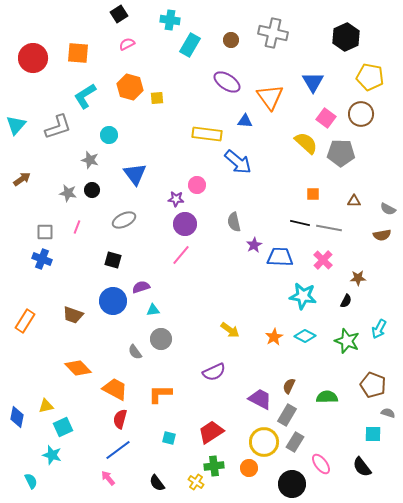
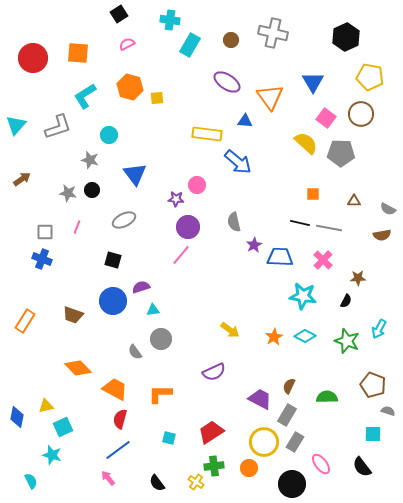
purple circle at (185, 224): moved 3 px right, 3 px down
gray semicircle at (388, 413): moved 2 px up
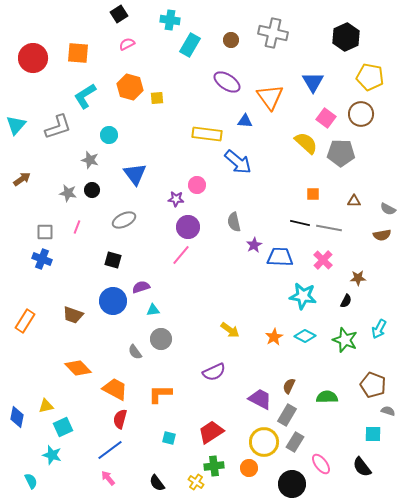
green star at (347, 341): moved 2 px left, 1 px up
blue line at (118, 450): moved 8 px left
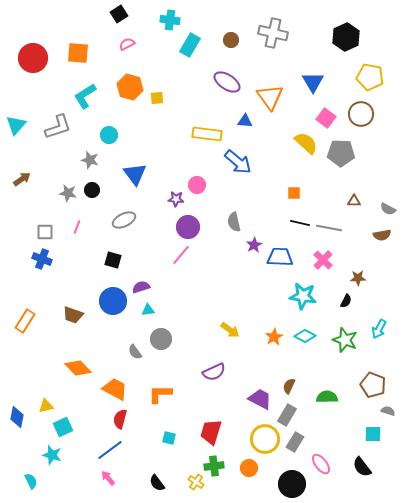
orange square at (313, 194): moved 19 px left, 1 px up
cyan triangle at (153, 310): moved 5 px left
red trapezoid at (211, 432): rotated 40 degrees counterclockwise
yellow circle at (264, 442): moved 1 px right, 3 px up
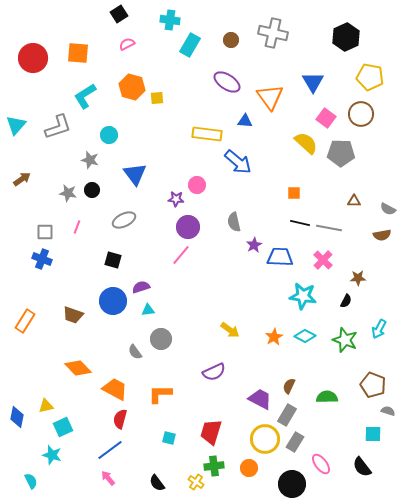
orange hexagon at (130, 87): moved 2 px right
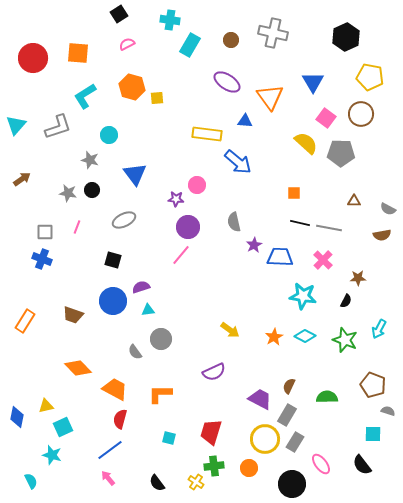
black semicircle at (362, 467): moved 2 px up
